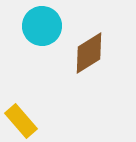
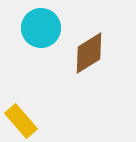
cyan circle: moved 1 px left, 2 px down
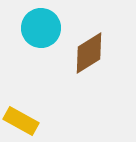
yellow rectangle: rotated 20 degrees counterclockwise
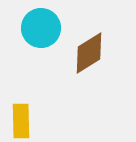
yellow rectangle: rotated 60 degrees clockwise
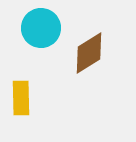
yellow rectangle: moved 23 px up
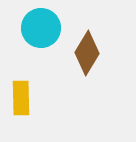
brown diamond: moved 2 px left; rotated 27 degrees counterclockwise
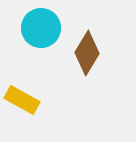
yellow rectangle: moved 1 px right, 2 px down; rotated 60 degrees counterclockwise
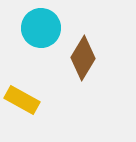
brown diamond: moved 4 px left, 5 px down
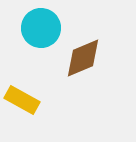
brown diamond: rotated 36 degrees clockwise
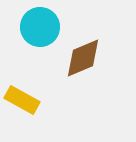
cyan circle: moved 1 px left, 1 px up
